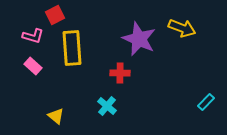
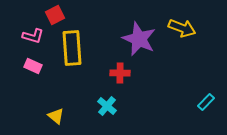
pink rectangle: rotated 18 degrees counterclockwise
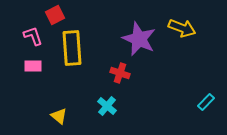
pink L-shape: rotated 125 degrees counterclockwise
pink rectangle: rotated 24 degrees counterclockwise
red cross: rotated 18 degrees clockwise
yellow triangle: moved 3 px right
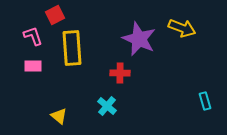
red cross: rotated 18 degrees counterclockwise
cyan rectangle: moved 1 px left, 1 px up; rotated 60 degrees counterclockwise
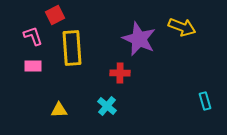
yellow arrow: moved 1 px up
yellow triangle: moved 6 px up; rotated 42 degrees counterclockwise
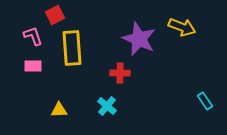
cyan rectangle: rotated 18 degrees counterclockwise
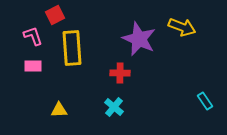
cyan cross: moved 7 px right, 1 px down
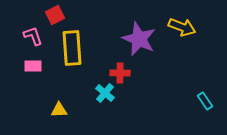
cyan cross: moved 9 px left, 14 px up
